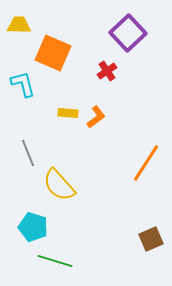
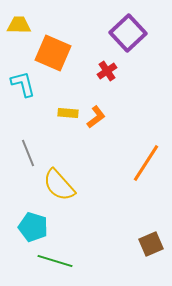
brown square: moved 5 px down
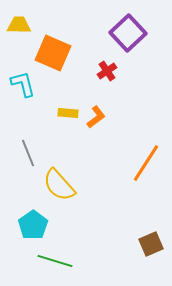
cyan pentagon: moved 2 px up; rotated 20 degrees clockwise
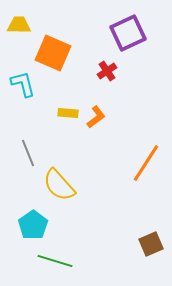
purple square: rotated 18 degrees clockwise
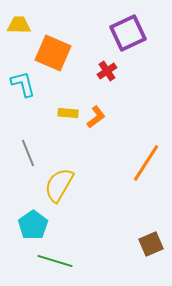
yellow semicircle: rotated 72 degrees clockwise
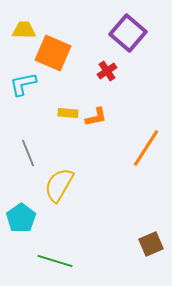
yellow trapezoid: moved 5 px right, 5 px down
purple square: rotated 24 degrees counterclockwise
cyan L-shape: rotated 88 degrees counterclockwise
orange L-shape: rotated 25 degrees clockwise
orange line: moved 15 px up
cyan pentagon: moved 12 px left, 7 px up
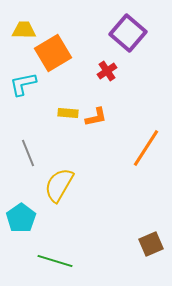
orange square: rotated 36 degrees clockwise
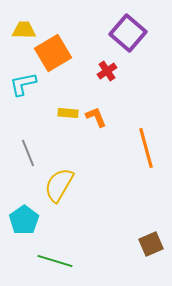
orange L-shape: rotated 100 degrees counterclockwise
orange line: rotated 48 degrees counterclockwise
cyan pentagon: moved 3 px right, 2 px down
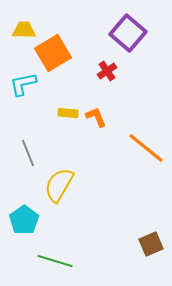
orange line: rotated 36 degrees counterclockwise
